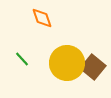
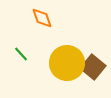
green line: moved 1 px left, 5 px up
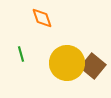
green line: rotated 28 degrees clockwise
brown square: moved 1 px up
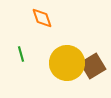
brown square: rotated 20 degrees clockwise
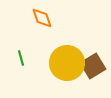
green line: moved 4 px down
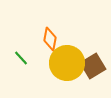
orange diamond: moved 8 px right, 21 px down; rotated 30 degrees clockwise
green line: rotated 28 degrees counterclockwise
